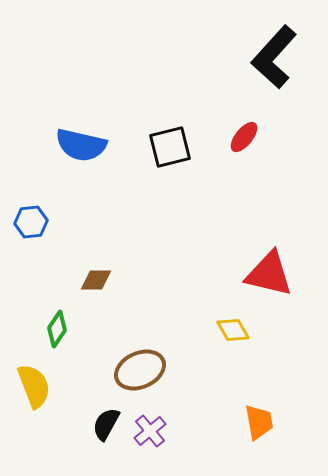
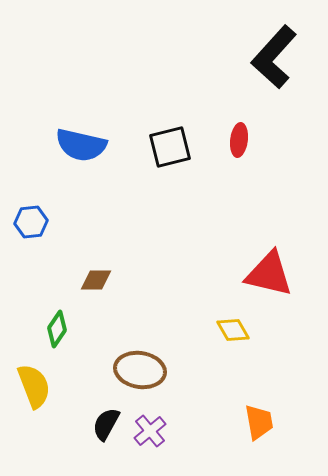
red ellipse: moved 5 px left, 3 px down; rotated 32 degrees counterclockwise
brown ellipse: rotated 33 degrees clockwise
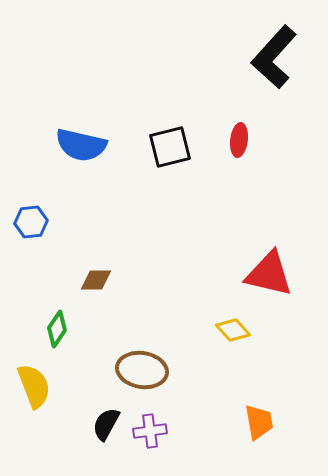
yellow diamond: rotated 12 degrees counterclockwise
brown ellipse: moved 2 px right
purple cross: rotated 32 degrees clockwise
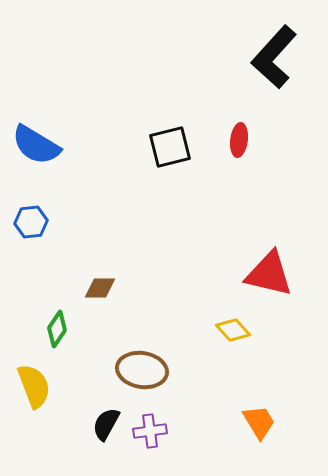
blue semicircle: moved 45 px left; rotated 18 degrees clockwise
brown diamond: moved 4 px right, 8 px down
orange trapezoid: rotated 21 degrees counterclockwise
